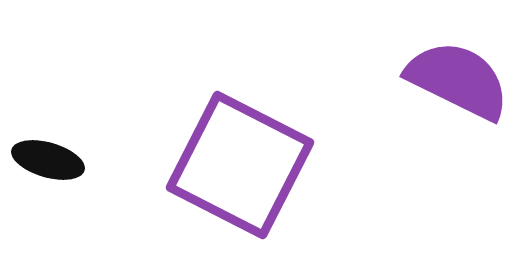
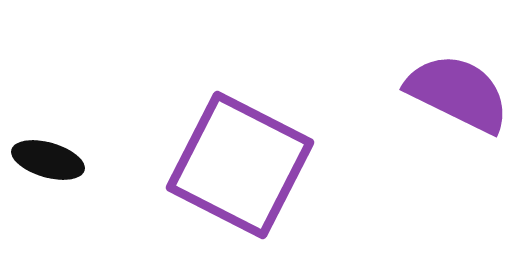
purple semicircle: moved 13 px down
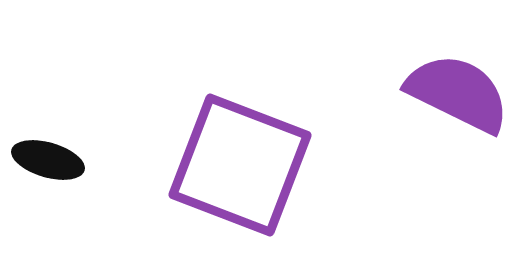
purple square: rotated 6 degrees counterclockwise
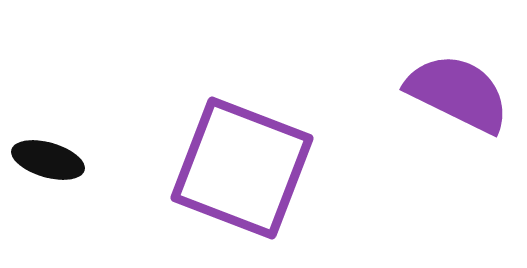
purple square: moved 2 px right, 3 px down
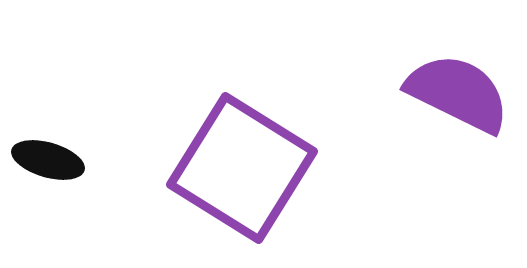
purple square: rotated 11 degrees clockwise
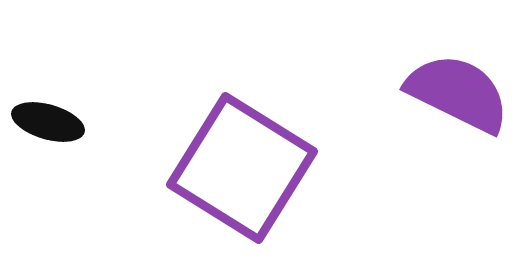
black ellipse: moved 38 px up
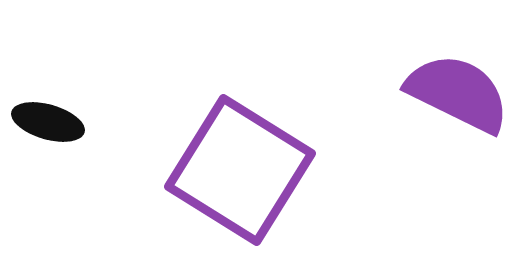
purple square: moved 2 px left, 2 px down
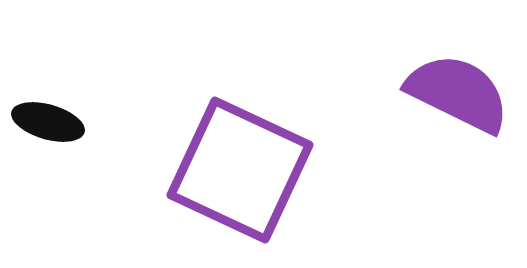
purple square: rotated 7 degrees counterclockwise
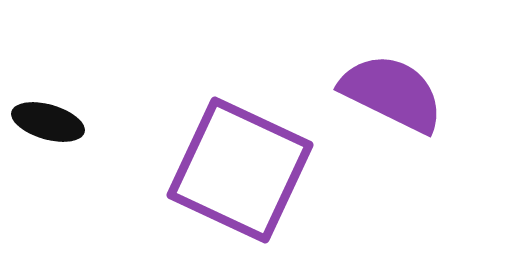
purple semicircle: moved 66 px left
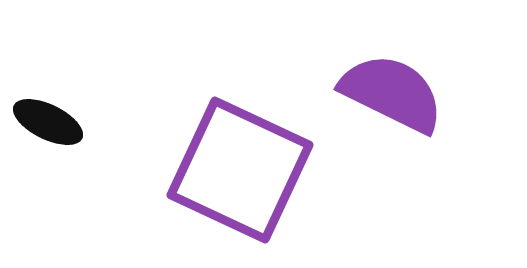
black ellipse: rotated 10 degrees clockwise
